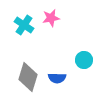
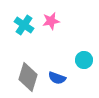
pink star: moved 3 px down
blue semicircle: rotated 18 degrees clockwise
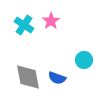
pink star: rotated 24 degrees counterclockwise
gray diamond: rotated 28 degrees counterclockwise
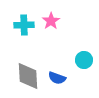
cyan cross: rotated 36 degrees counterclockwise
gray diamond: moved 1 px up; rotated 8 degrees clockwise
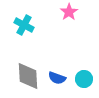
pink star: moved 18 px right, 9 px up
cyan cross: rotated 30 degrees clockwise
cyan circle: moved 19 px down
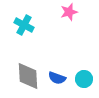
pink star: rotated 18 degrees clockwise
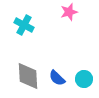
blue semicircle: rotated 24 degrees clockwise
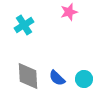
cyan cross: rotated 30 degrees clockwise
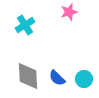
cyan cross: moved 1 px right
